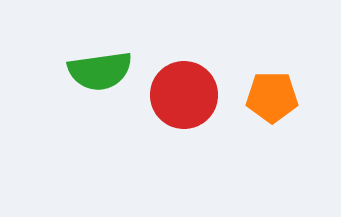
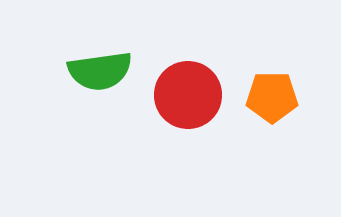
red circle: moved 4 px right
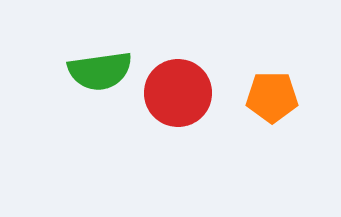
red circle: moved 10 px left, 2 px up
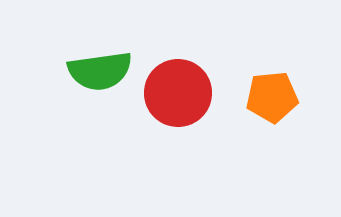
orange pentagon: rotated 6 degrees counterclockwise
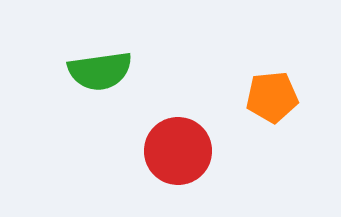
red circle: moved 58 px down
